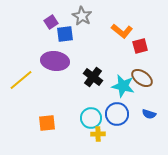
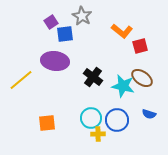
blue circle: moved 6 px down
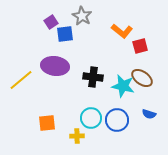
purple ellipse: moved 5 px down
black cross: rotated 30 degrees counterclockwise
yellow cross: moved 21 px left, 2 px down
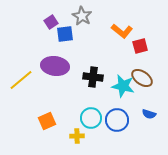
orange square: moved 2 px up; rotated 18 degrees counterclockwise
